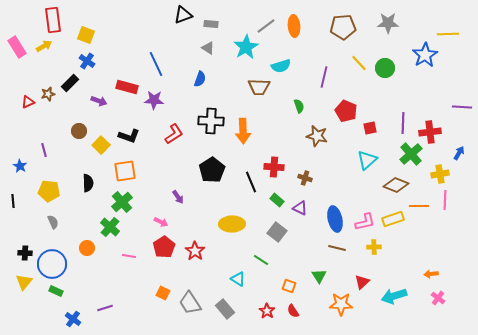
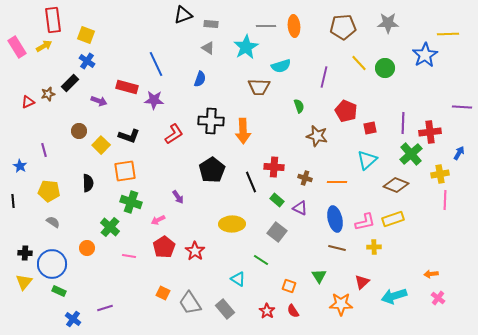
gray line at (266, 26): rotated 36 degrees clockwise
green cross at (122, 202): moved 9 px right; rotated 30 degrees counterclockwise
orange line at (419, 206): moved 82 px left, 24 px up
gray semicircle at (53, 222): rotated 32 degrees counterclockwise
pink arrow at (161, 222): moved 3 px left, 2 px up; rotated 128 degrees clockwise
green rectangle at (56, 291): moved 3 px right
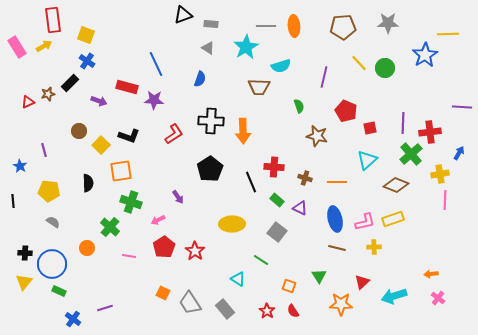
black pentagon at (212, 170): moved 2 px left, 1 px up
orange square at (125, 171): moved 4 px left
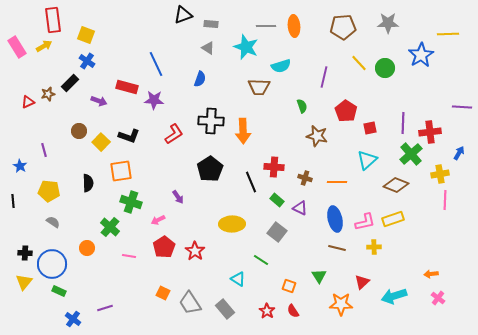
cyan star at (246, 47): rotated 20 degrees counterclockwise
blue star at (425, 55): moved 4 px left
green semicircle at (299, 106): moved 3 px right
red pentagon at (346, 111): rotated 10 degrees clockwise
yellow square at (101, 145): moved 3 px up
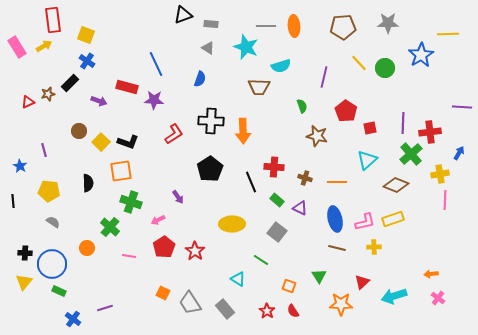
black L-shape at (129, 136): moved 1 px left, 6 px down
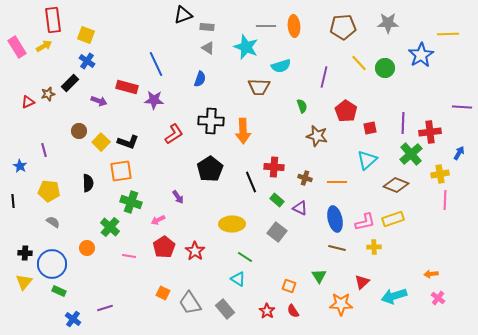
gray rectangle at (211, 24): moved 4 px left, 3 px down
green line at (261, 260): moved 16 px left, 3 px up
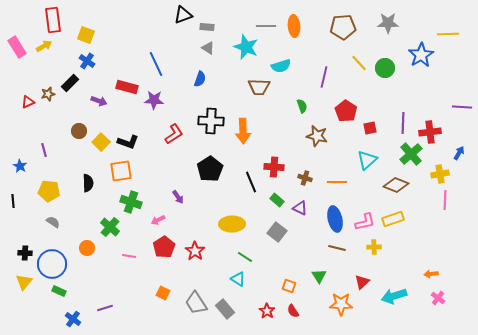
gray trapezoid at (190, 303): moved 6 px right
